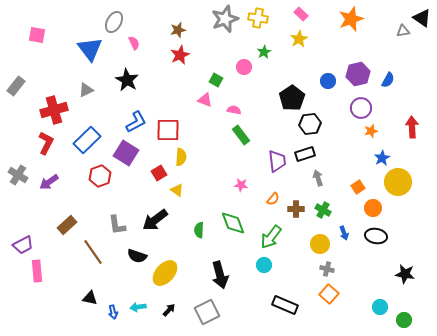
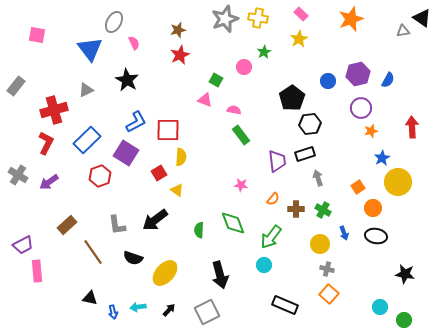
black semicircle at (137, 256): moved 4 px left, 2 px down
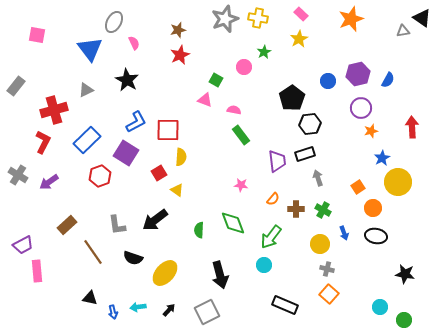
red L-shape at (46, 143): moved 3 px left, 1 px up
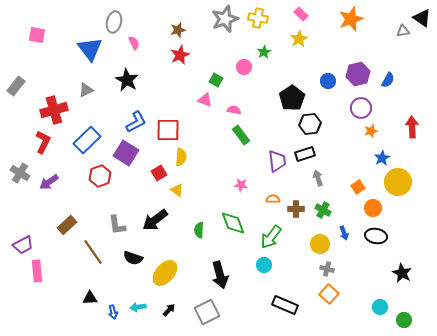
gray ellipse at (114, 22): rotated 15 degrees counterclockwise
gray cross at (18, 175): moved 2 px right, 2 px up
orange semicircle at (273, 199): rotated 128 degrees counterclockwise
black star at (405, 274): moved 3 px left, 1 px up; rotated 18 degrees clockwise
black triangle at (90, 298): rotated 14 degrees counterclockwise
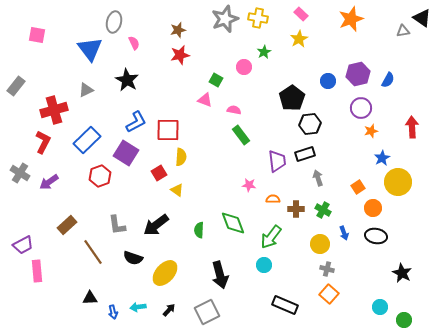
red star at (180, 55): rotated 12 degrees clockwise
pink star at (241, 185): moved 8 px right
black arrow at (155, 220): moved 1 px right, 5 px down
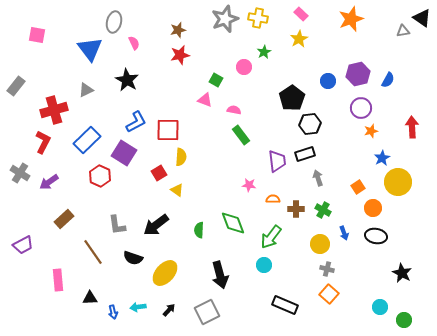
purple square at (126, 153): moved 2 px left
red hexagon at (100, 176): rotated 15 degrees counterclockwise
brown rectangle at (67, 225): moved 3 px left, 6 px up
pink rectangle at (37, 271): moved 21 px right, 9 px down
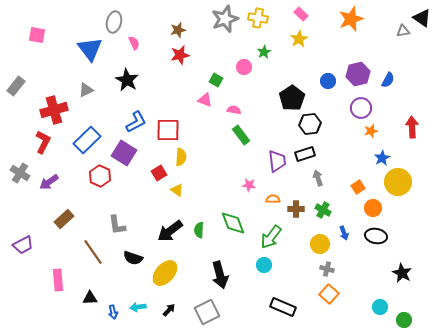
black arrow at (156, 225): moved 14 px right, 6 px down
black rectangle at (285, 305): moved 2 px left, 2 px down
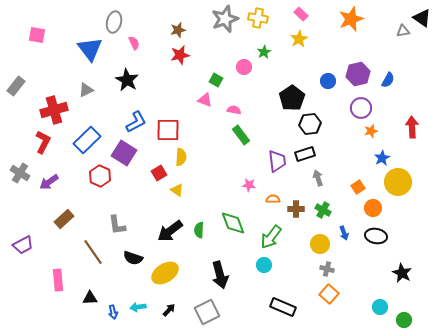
yellow ellipse at (165, 273): rotated 16 degrees clockwise
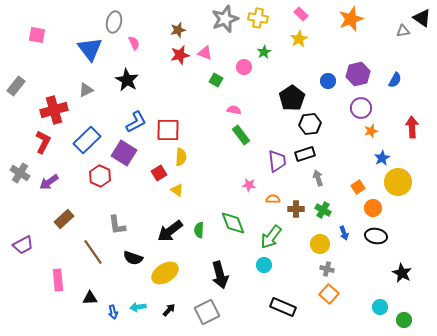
blue semicircle at (388, 80): moved 7 px right
pink triangle at (205, 100): moved 47 px up
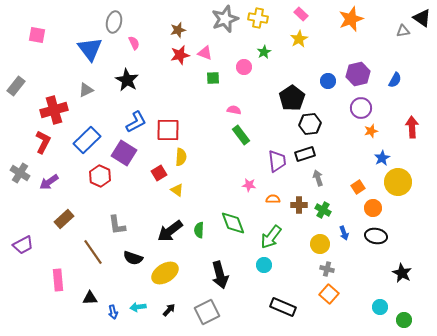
green square at (216, 80): moved 3 px left, 2 px up; rotated 32 degrees counterclockwise
brown cross at (296, 209): moved 3 px right, 4 px up
